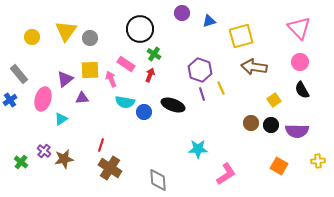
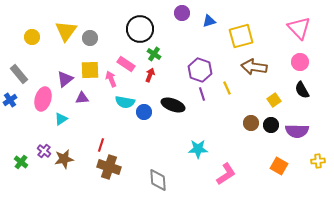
yellow line at (221, 88): moved 6 px right
brown cross at (110, 168): moved 1 px left, 1 px up; rotated 15 degrees counterclockwise
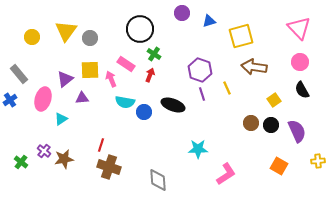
purple semicircle at (297, 131): rotated 115 degrees counterclockwise
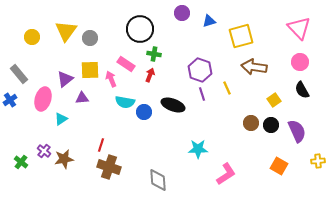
green cross at (154, 54): rotated 24 degrees counterclockwise
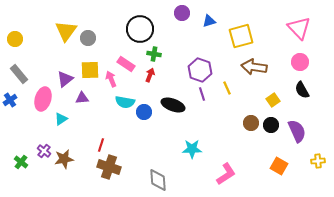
yellow circle at (32, 37): moved 17 px left, 2 px down
gray circle at (90, 38): moved 2 px left
yellow square at (274, 100): moved 1 px left
cyan star at (198, 149): moved 6 px left
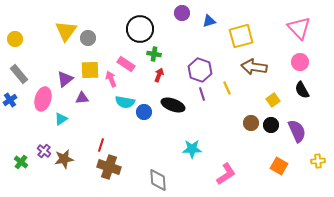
red arrow at (150, 75): moved 9 px right
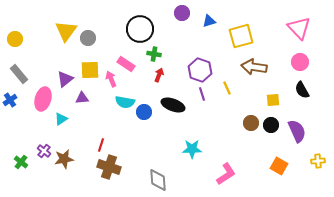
yellow square at (273, 100): rotated 32 degrees clockwise
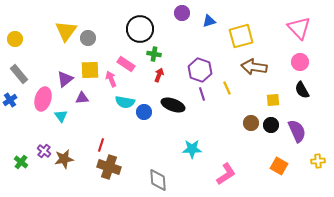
cyan triangle at (61, 119): moved 3 px up; rotated 32 degrees counterclockwise
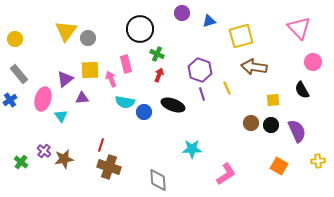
green cross at (154, 54): moved 3 px right; rotated 16 degrees clockwise
pink circle at (300, 62): moved 13 px right
pink rectangle at (126, 64): rotated 42 degrees clockwise
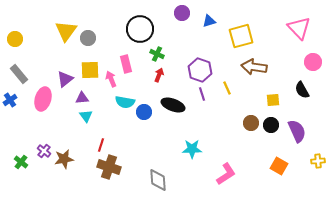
cyan triangle at (61, 116): moved 25 px right
